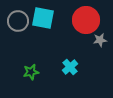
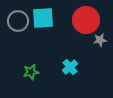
cyan square: rotated 15 degrees counterclockwise
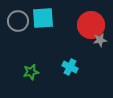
red circle: moved 5 px right, 5 px down
cyan cross: rotated 21 degrees counterclockwise
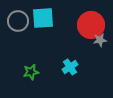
cyan cross: rotated 28 degrees clockwise
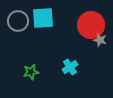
gray star: rotated 24 degrees clockwise
